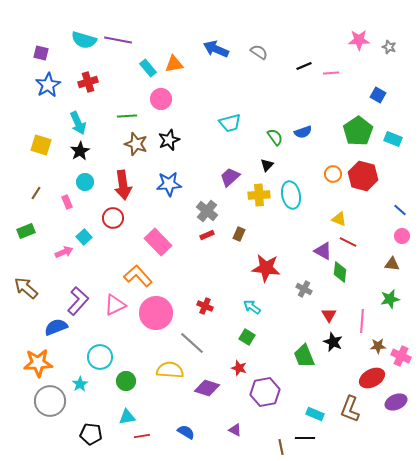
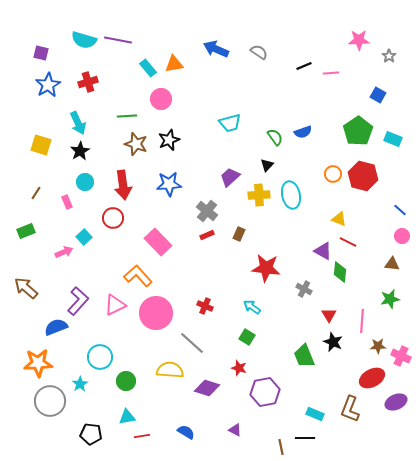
gray star at (389, 47): moved 9 px down; rotated 16 degrees clockwise
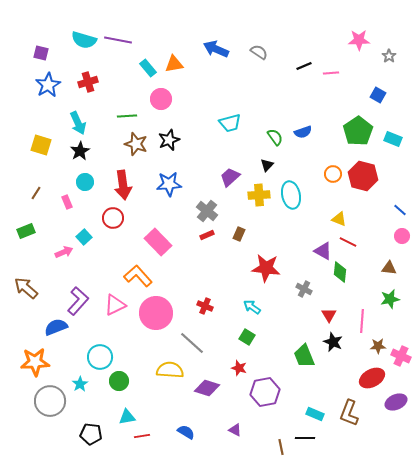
brown triangle at (392, 264): moved 3 px left, 4 px down
orange star at (38, 363): moved 3 px left, 1 px up
green circle at (126, 381): moved 7 px left
brown L-shape at (350, 409): moved 1 px left, 4 px down
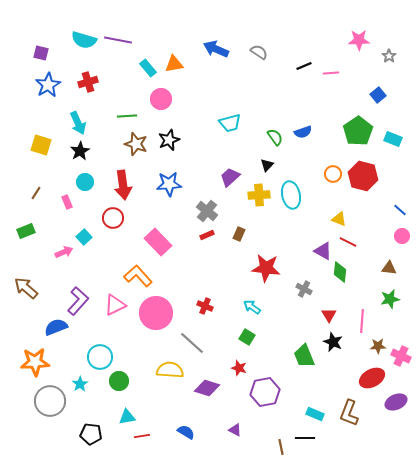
blue square at (378, 95): rotated 21 degrees clockwise
